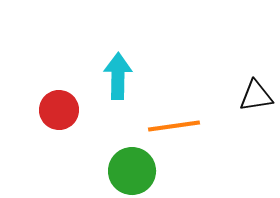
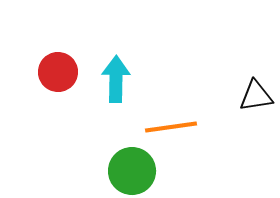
cyan arrow: moved 2 px left, 3 px down
red circle: moved 1 px left, 38 px up
orange line: moved 3 px left, 1 px down
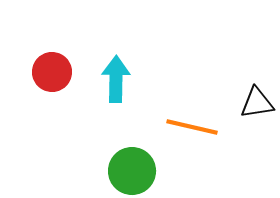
red circle: moved 6 px left
black triangle: moved 1 px right, 7 px down
orange line: moved 21 px right; rotated 21 degrees clockwise
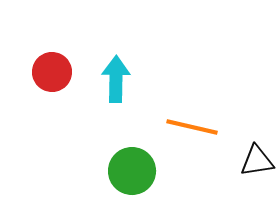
black triangle: moved 58 px down
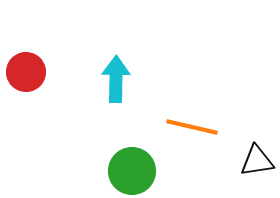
red circle: moved 26 px left
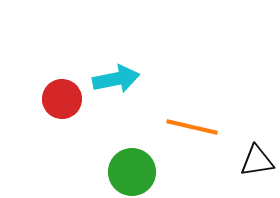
red circle: moved 36 px right, 27 px down
cyan arrow: rotated 78 degrees clockwise
green circle: moved 1 px down
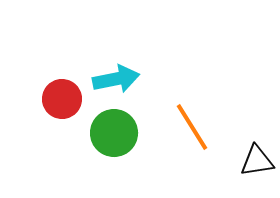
orange line: rotated 45 degrees clockwise
green circle: moved 18 px left, 39 px up
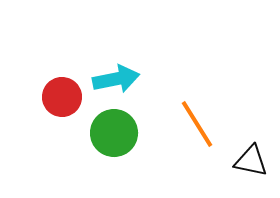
red circle: moved 2 px up
orange line: moved 5 px right, 3 px up
black triangle: moved 6 px left; rotated 21 degrees clockwise
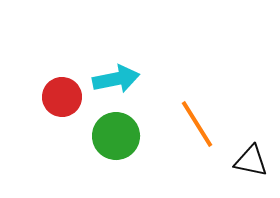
green circle: moved 2 px right, 3 px down
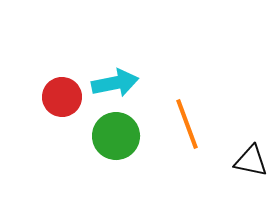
cyan arrow: moved 1 px left, 4 px down
orange line: moved 10 px left; rotated 12 degrees clockwise
